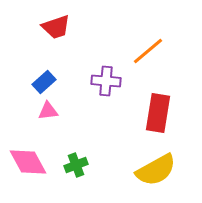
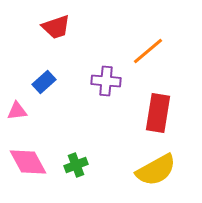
pink triangle: moved 31 px left
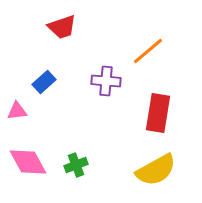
red trapezoid: moved 6 px right
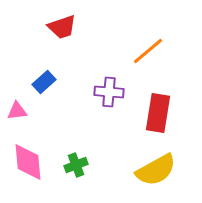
purple cross: moved 3 px right, 11 px down
pink diamond: rotated 24 degrees clockwise
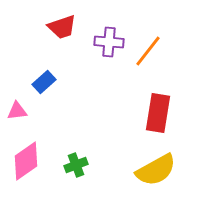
orange line: rotated 12 degrees counterclockwise
purple cross: moved 50 px up
pink diamond: moved 2 px left, 1 px up; rotated 60 degrees clockwise
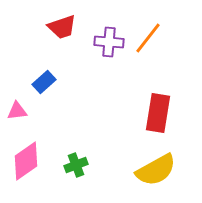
orange line: moved 13 px up
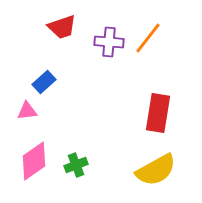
pink triangle: moved 10 px right
pink diamond: moved 8 px right
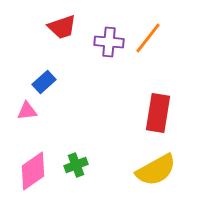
pink diamond: moved 1 px left, 10 px down
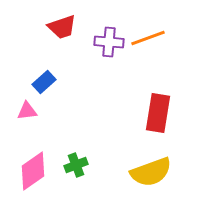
orange line: rotated 32 degrees clockwise
yellow semicircle: moved 5 px left, 2 px down; rotated 9 degrees clockwise
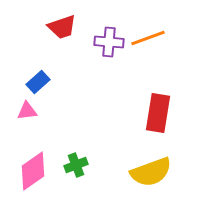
blue rectangle: moved 6 px left
